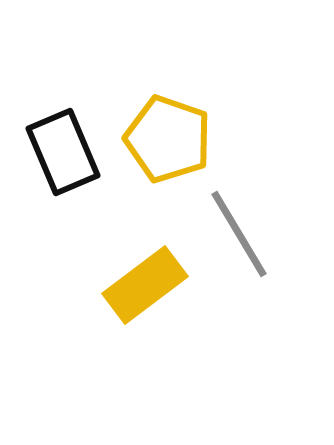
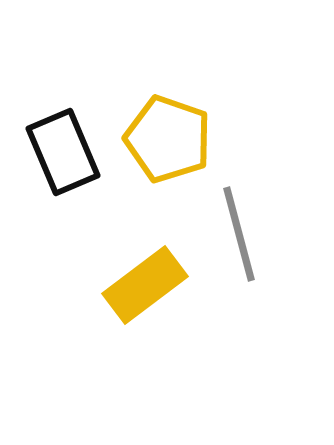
gray line: rotated 16 degrees clockwise
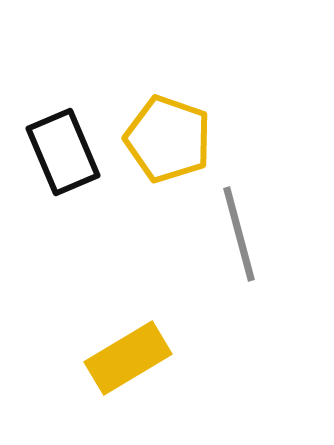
yellow rectangle: moved 17 px left, 73 px down; rotated 6 degrees clockwise
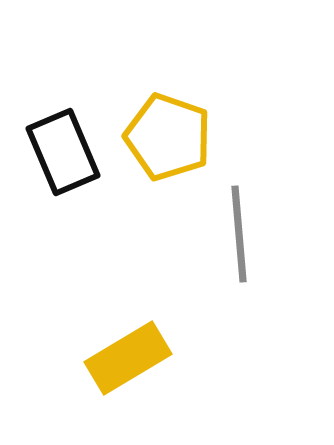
yellow pentagon: moved 2 px up
gray line: rotated 10 degrees clockwise
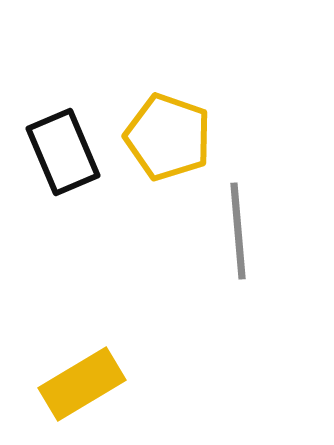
gray line: moved 1 px left, 3 px up
yellow rectangle: moved 46 px left, 26 px down
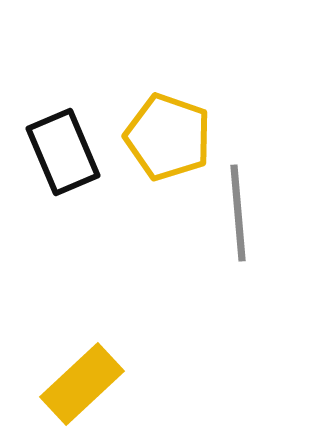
gray line: moved 18 px up
yellow rectangle: rotated 12 degrees counterclockwise
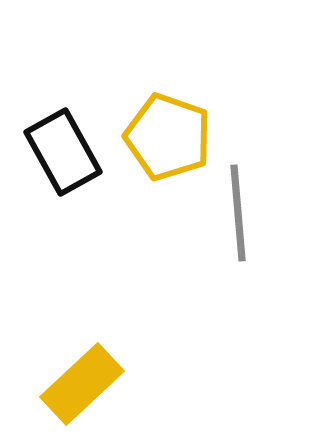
black rectangle: rotated 6 degrees counterclockwise
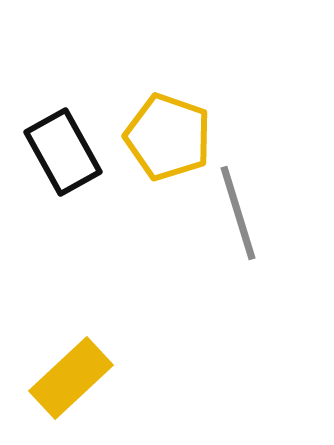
gray line: rotated 12 degrees counterclockwise
yellow rectangle: moved 11 px left, 6 px up
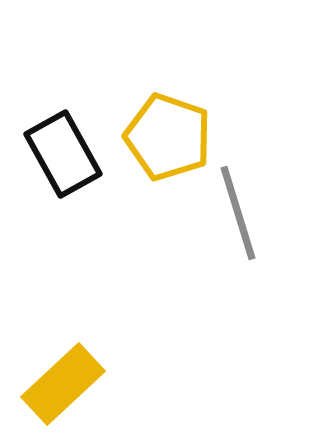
black rectangle: moved 2 px down
yellow rectangle: moved 8 px left, 6 px down
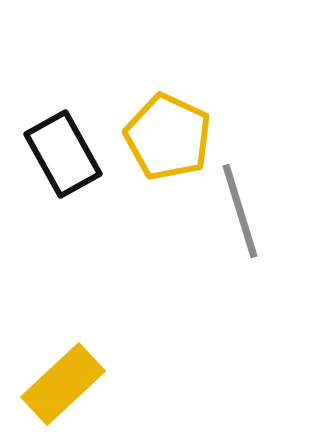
yellow pentagon: rotated 6 degrees clockwise
gray line: moved 2 px right, 2 px up
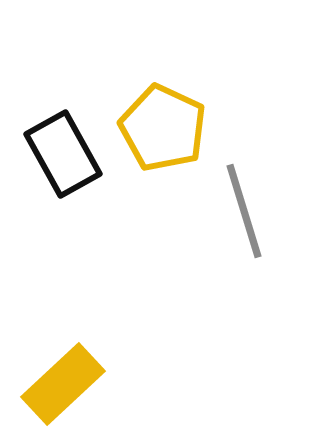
yellow pentagon: moved 5 px left, 9 px up
gray line: moved 4 px right
